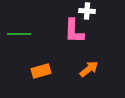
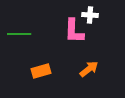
white cross: moved 3 px right, 4 px down
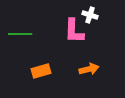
white cross: rotated 14 degrees clockwise
green line: moved 1 px right
orange arrow: rotated 24 degrees clockwise
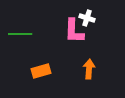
white cross: moved 3 px left, 3 px down
orange arrow: rotated 72 degrees counterclockwise
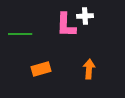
white cross: moved 2 px left, 2 px up; rotated 21 degrees counterclockwise
pink L-shape: moved 8 px left, 6 px up
orange rectangle: moved 2 px up
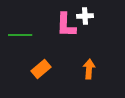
green line: moved 1 px down
orange rectangle: rotated 24 degrees counterclockwise
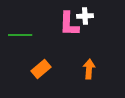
pink L-shape: moved 3 px right, 1 px up
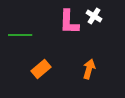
white cross: moved 9 px right; rotated 35 degrees clockwise
pink L-shape: moved 2 px up
orange arrow: rotated 12 degrees clockwise
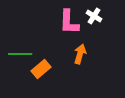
green line: moved 19 px down
orange arrow: moved 9 px left, 15 px up
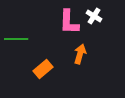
green line: moved 4 px left, 15 px up
orange rectangle: moved 2 px right
